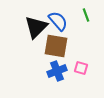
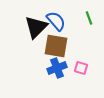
green line: moved 3 px right, 3 px down
blue semicircle: moved 2 px left
blue cross: moved 3 px up
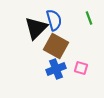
blue semicircle: moved 2 px left, 1 px up; rotated 25 degrees clockwise
black triangle: moved 1 px down
brown square: rotated 20 degrees clockwise
blue cross: moved 1 px left, 1 px down
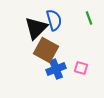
brown square: moved 10 px left, 4 px down
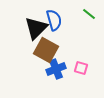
green line: moved 4 px up; rotated 32 degrees counterclockwise
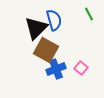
green line: rotated 24 degrees clockwise
pink square: rotated 24 degrees clockwise
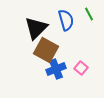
blue semicircle: moved 12 px right
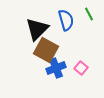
black triangle: moved 1 px right, 1 px down
blue cross: moved 1 px up
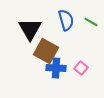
green line: moved 2 px right, 8 px down; rotated 32 degrees counterclockwise
black triangle: moved 7 px left; rotated 15 degrees counterclockwise
brown square: moved 1 px down
blue cross: rotated 24 degrees clockwise
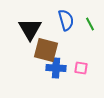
green line: moved 1 px left, 2 px down; rotated 32 degrees clockwise
brown square: moved 1 px up; rotated 15 degrees counterclockwise
pink square: rotated 32 degrees counterclockwise
